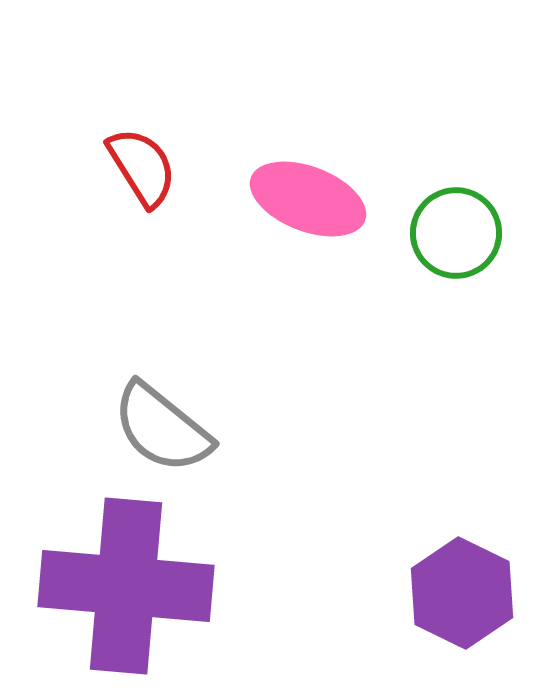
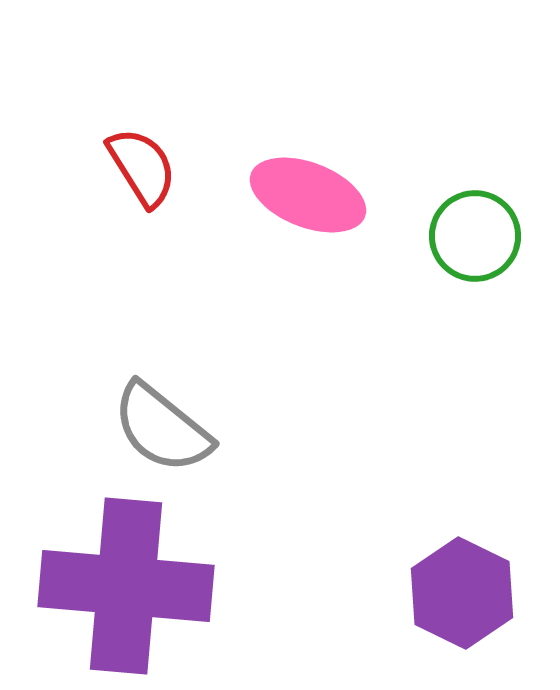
pink ellipse: moved 4 px up
green circle: moved 19 px right, 3 px down
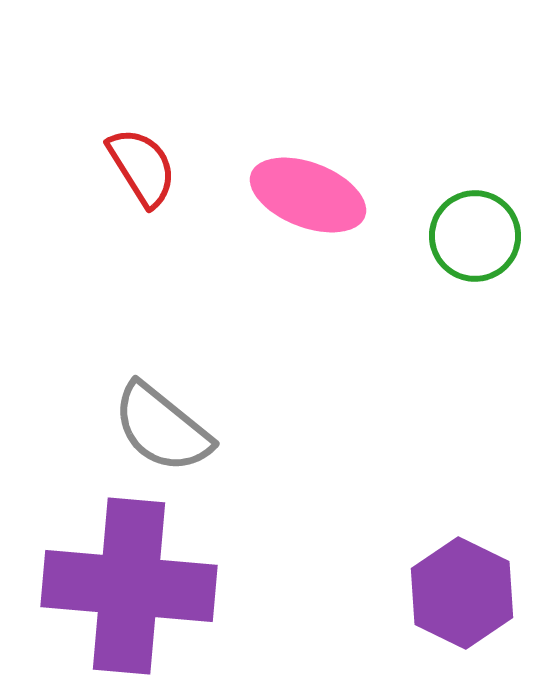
purple cross: moved 3 px right
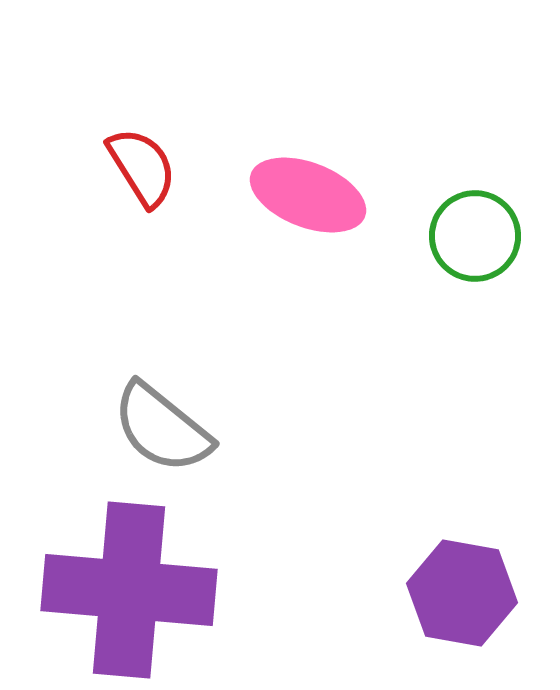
purple cross: moved 4 px down
purple hexagon: rotated 16 degrees counterclockwise
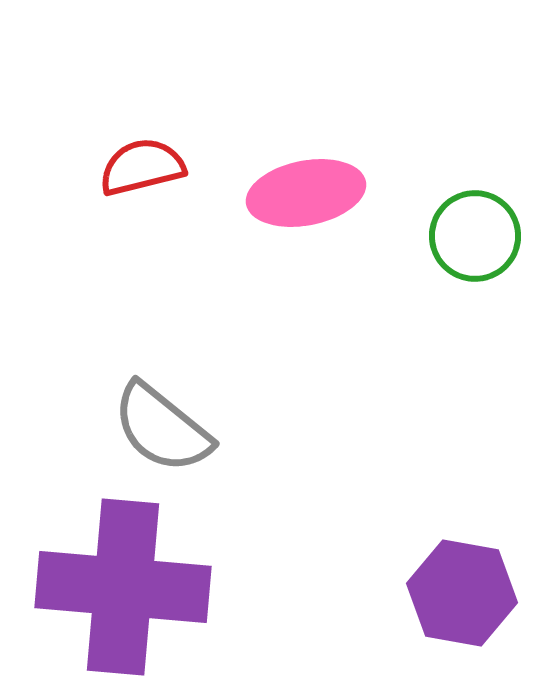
red semicircle: rotated 72 degrees counterclockwise
pink ellipse: moved 2 px left, 2 px up; rotated 32 degrees counterclockwise
purple cross: moved 6 px left, 3 px up
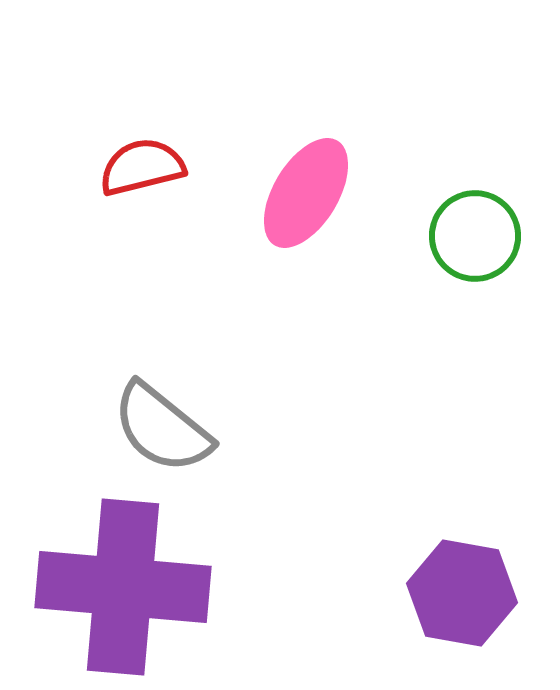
pink ellipse: rotated 48 degrees counterclockwise
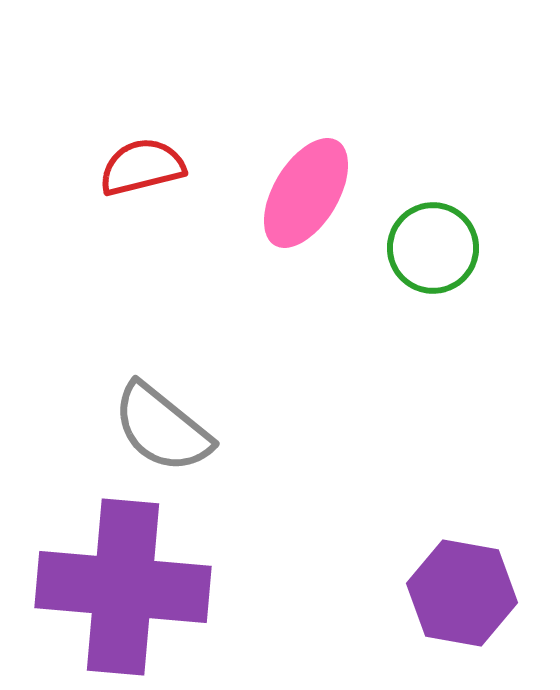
green circle: moved 42 px left, 12 px down
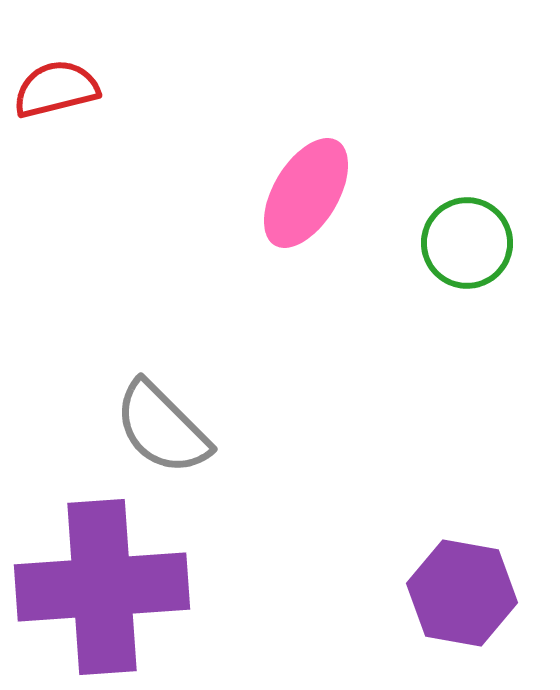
red semicircle: moved 86 px left, 78 px up
green circle: moved 34 px right, 5 px up
gray semicircle: rotated 6 degrees clockwise
purple cross: moved 21 px left; rotated 9 degrees counterclockwise
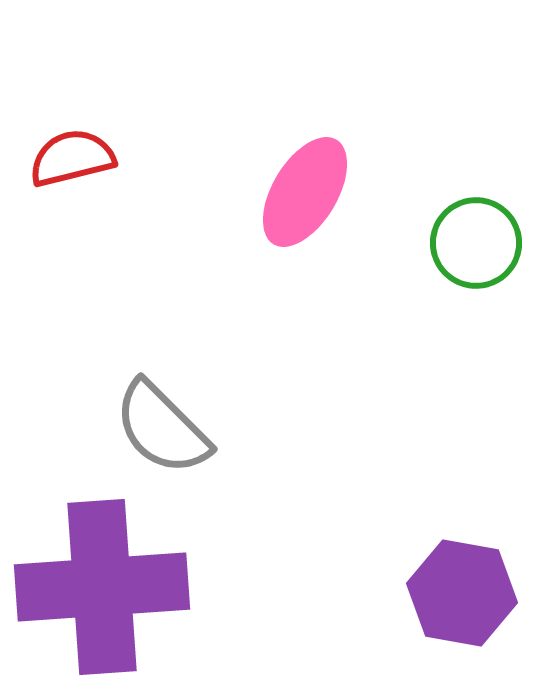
red semicircle: moved 16 px right, 69 px down
pink ellipse: moved 1 px left, 1 px up
green circle: moved 9 px right
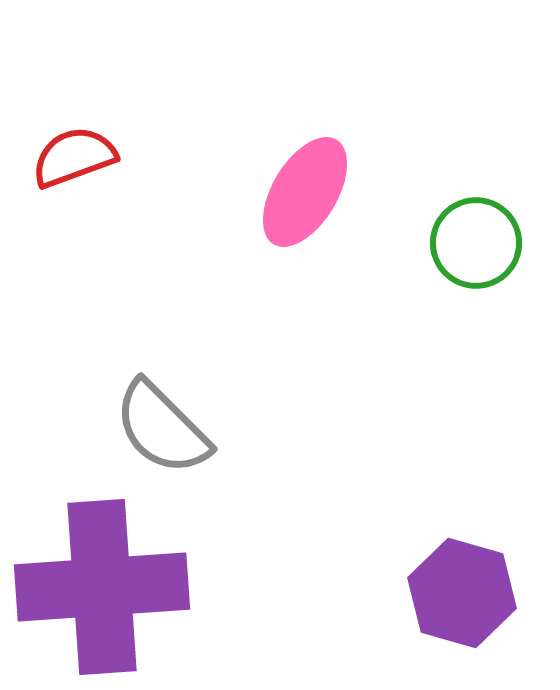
red semicircle: moved 2 px right, 1 px up; rotated 6 degrees counterclockwise
purple hexagon: rotated 6 degrees clockwise
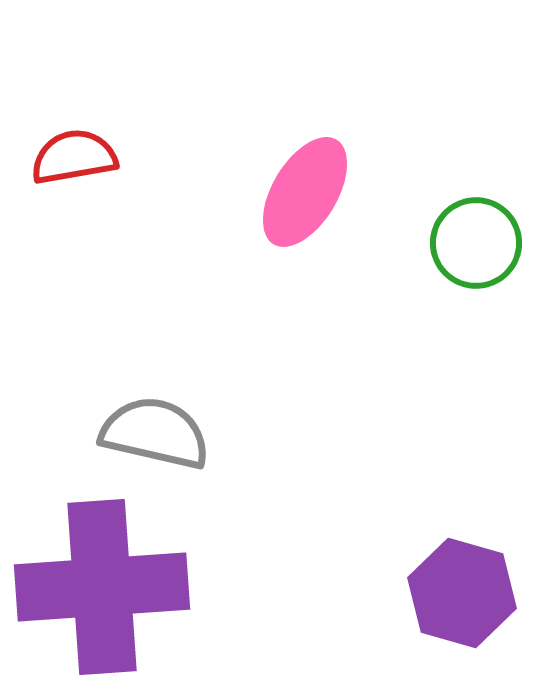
red semicircle: rotated 10 degrees clockwise
gray semicircle: moved 7 px left, 5 px down; rotated 148 degrees clockwise
